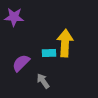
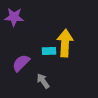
cyan rectangle: moved 2 px up
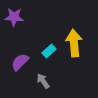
yellow arrow: moved 9 px right; rotated 8 degrees counterclockwise
cyan rectangle: rotated 40 degrees counterclockwise
purple semicircle: moved 1 px left, 1 px up
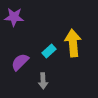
yellow arrow: moved 1 px left
gray arrow: rotated 147 degrees counterclockwise
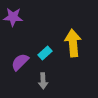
purple star: moved 1 px left
cyan rectangle: moved 4 px left, 2 px down
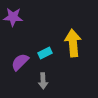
cyan rectangle: rotated 16 degrees clockwise
